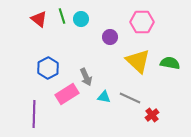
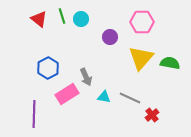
yellow triangle: moved 3 px right, 3 px up; rotated 28 degrees clockwise
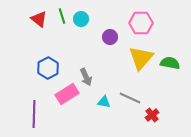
pink hexagon: moved 1 px left, 1 px down
cyan triangle: moved 5 px down
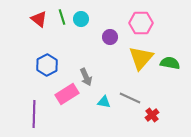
green line: moved 1 px down
blue hexagon: moved 1 px left, 3 px up
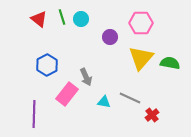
pink rectangle: rotated 20 degrees counterclockwise
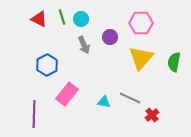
red triangle: rotated 12 degrees counterclockwise
green semicircle: moved 4 px right, 1 px up; rotated 90 degrees counterclockwise
gray arrow: moved 2 px left, 32 px up
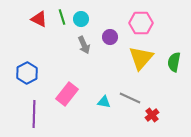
blue hexagon: moved 20 px left, 8 px down
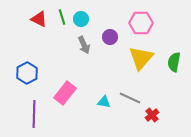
pink rectangle: moved 2 px left, 1 px up
